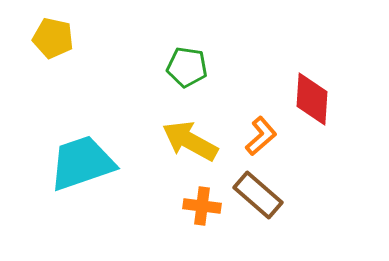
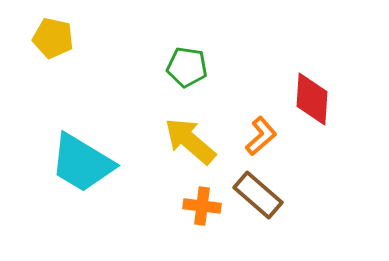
yellow arrow: rotated 12 degrees clockwise
cyan trapezoid: rotated 130 degrees counterclockwise
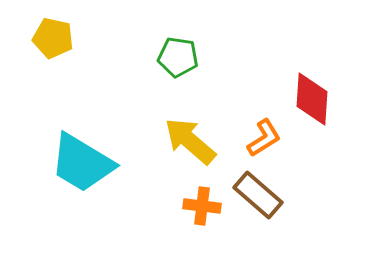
green pentagon: moved 9 px left, 10 px up
orange L-shape: moved 3 px right, 2 px down; rotated 9 degrees clockwise
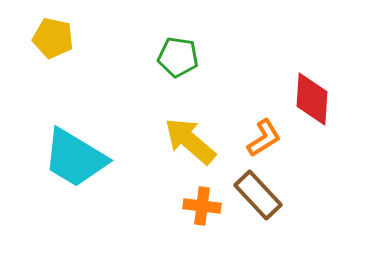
cyan trapezoid: moved 7 px left, 5 px up
brown rectangle: rotated 6 degrees clockwise
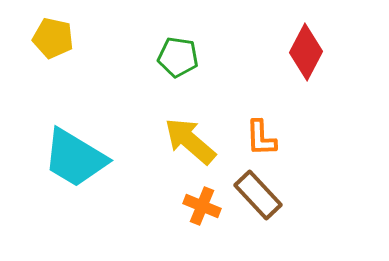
red diamond: moved 6 px left, 47 px up; rotated 24 degrees clockwise
orange L-shape: moved 3 px left; rotated 120 degrees clockwise
orange cross: rotated 15 degrees clockwise
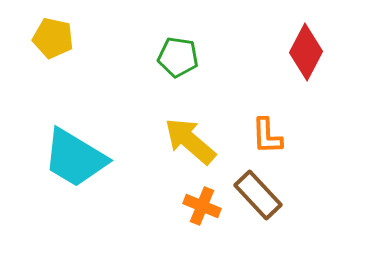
orange L-shape: moved 6 px right, 2 px up
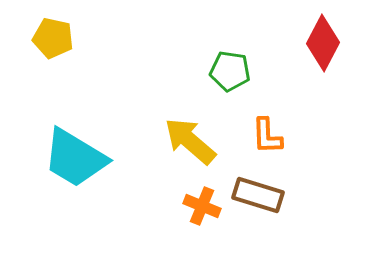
red diamond: moved 17 px right, 9 px up
green pentagon: moved 52 px right, 14 px down
brown rectangle: rotated 30 degrees counterclockwise
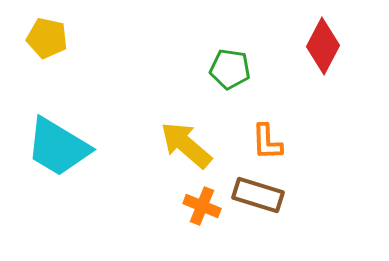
yellow pentagon: moved 6 px left
red diamond: moved 3 px down
green pentagon: moved 2 px up
orange L-shape: moved 6 px down
yellow arrow: moved 4 px left, 4 px down
cyan trapezoid: moved 17 px left, 11 px up
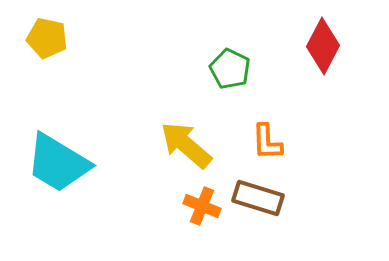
green pentagon: rotated 18 degrees clockwise
cyan trapezoid: moved 16 px down
brown rectangle: moved 3 px down
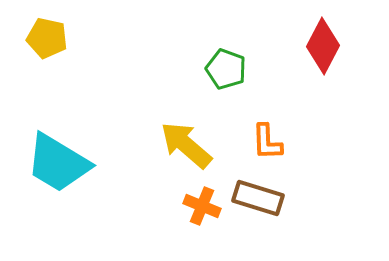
green pentagon: moved 4 px left; rotated 6 degrees counterclockwise
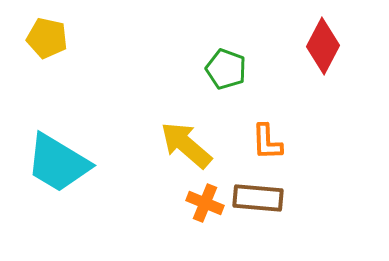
brown rectangle: rotated 12 degrees counterclockwise
orange cross: moved 3 px right, 3 px up
